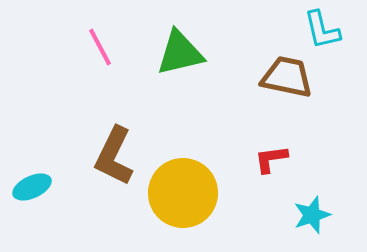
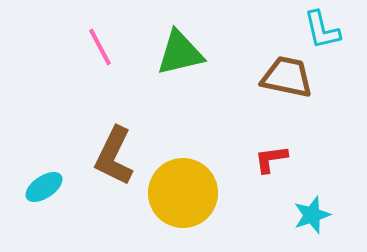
cyan ellipse: moved 12 px right; rotated 9 degrees counterclockwise
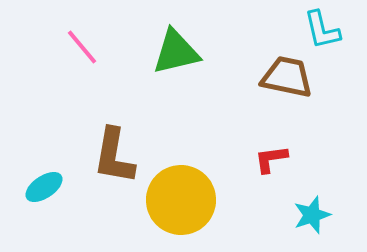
pink line: moved 18 px left; rotated 12 degrees counterclockwise
green triangle: moved 4 px left, 1 px up
brown L-shape: rotated 16 degrees counterclockwise
yellow circle: moved 2 px left, 7 px down
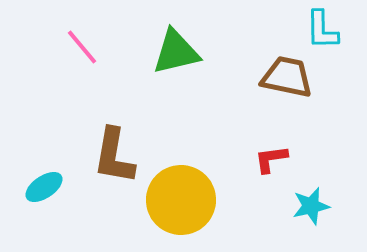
cyan L-shape: rotated 12 degrees clockwise
cyan star: moved 1 px left, 9 px up; rotated 6 degrees clockwise
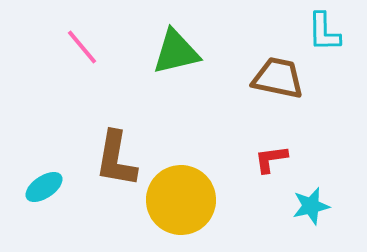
cyan L-shape: moved 2 px right, 2 px down
brown trapezoid: moved 9 px left, 1 px down
brown L-shape: moved 2 px right, 3 px down
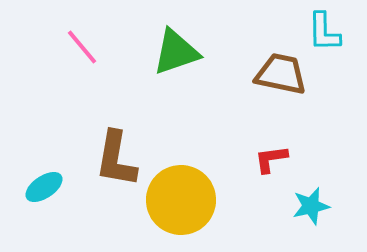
green triangle: rotated 6 degrees counterclockwise
brown trapezoid: moved 3 px right, 4 px up
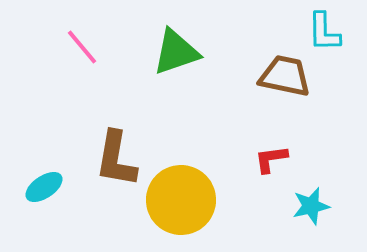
brown trapezoid: moved 4 px right, 2 px down
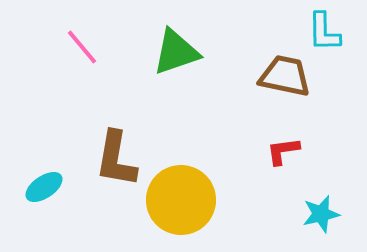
red L-shape: moved 12 px right, 8 px up
cyan star: moved 10 px right, 8 px down
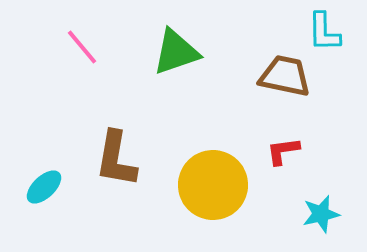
cyan ellipse: rotated 9 degrees counterclockwise
yellow circle: moved 32 px right, 15 px up
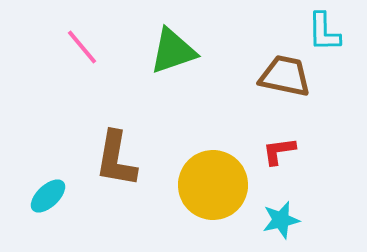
green triangle: moved 3 px left, 1 px up
red L-shape: moved 4 px left
cyan ellipse: moved 4 px right, 9 px down
cyan star: moved 40 px left, 6 px down
